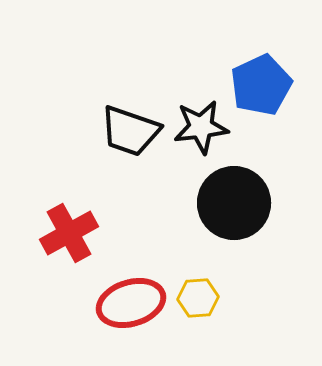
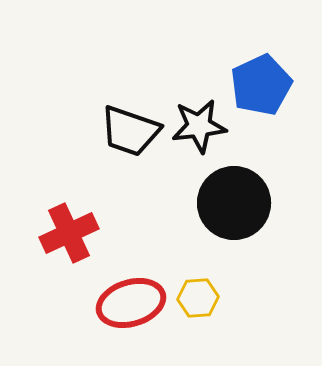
black star: moved 2 px left, 1 px up
red cross: rotated 4 degrees clockwise
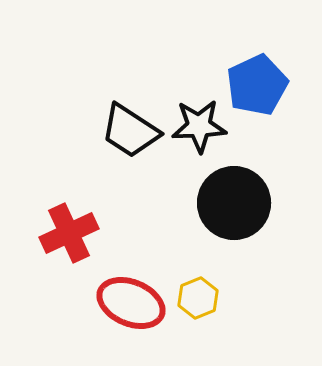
blue pentagon: moved 4 px left
black star: rotated 4 degrees clockwise
black trapezoid: rotated 14 degrees clockwise
yellow hexagon: rotated 18 degrees counterclockwise
red ellipse: rotated 40 degrees clockwise
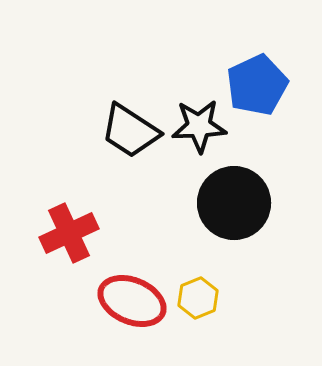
red ellipse: moved 1 px right, 2 px up
